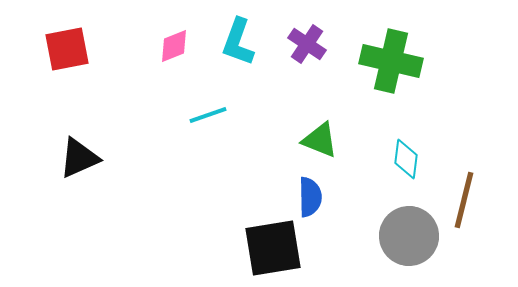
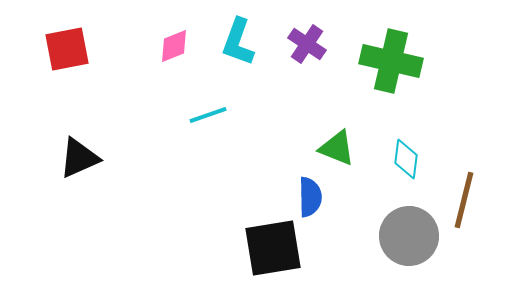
green triangle: moved 17 px right, 8 px down
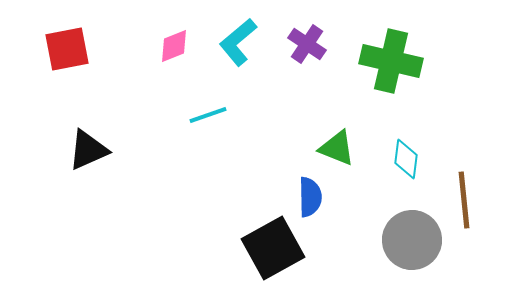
cyan L-shape: rotated 30 degrees clockwise
black triangle: moved 9 px right, 8 px up
brown line: rotated 20 degrees counterclockwise
gray circle: moved 3 px right, 4 px down
black square: rotated 20 degrees counterclockwise
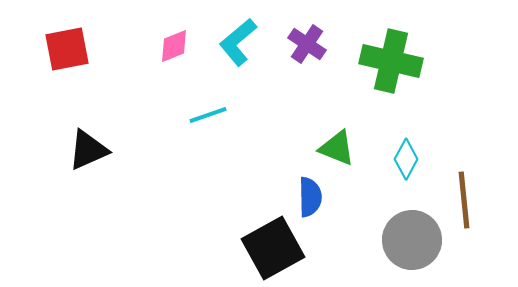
cyan diamond: rotated 21 degrees clockwise
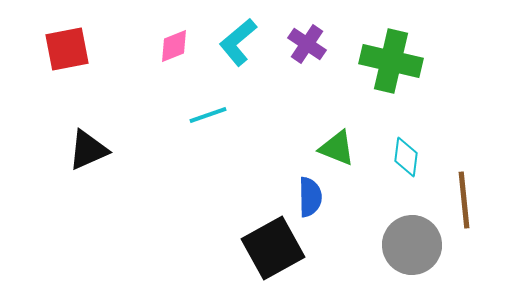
cyan diamond: moved 2 px up; rotated 21 degrees counterclockwise
gray circle: moved 5 px down
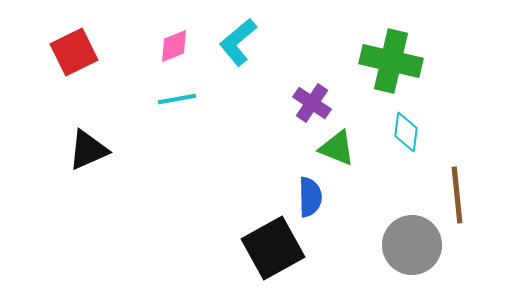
purple cross: moved 5 px right, 59 px down
red square: moved 7 px right, 3 px down; rotated 15 degrees counterclockwise
cyan line: moved 31 px left, 16 px up; rotated 9 degrees clockwise
cyan diamond: moved 25 px up
brown line: moved 7 px left, 5 px up
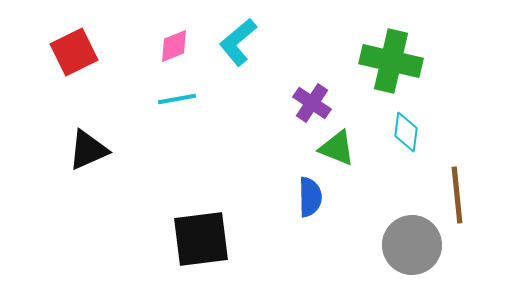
black square: moved 72 px left, 9 px up; rotated 22 degrees clockwise
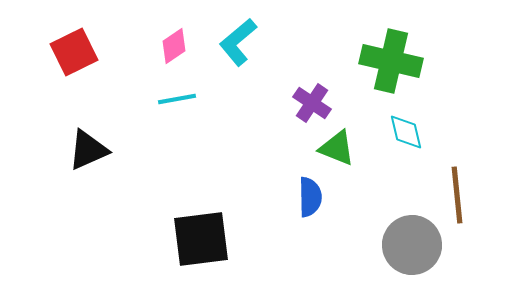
pink diamond: rotated 12 degrees counterclockwise
cyan diamond: rotated 21 degrees counterclockwise
